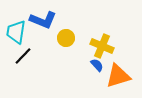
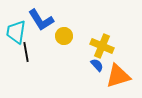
blue L-shape: moved 2 px left; rotated 36 degrees clockwise
yellow circle: moved 2 px left, 2 px up
black line: moved 3 px right, 4 px up; rotated 54 degrees counterclockwise
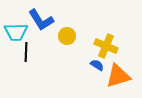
cyan trapezoid: rotated 100 degrees counterclockwise
yellow circle: moved 3 px right
yellow cross: moved 4 px right
black line: rotated 12 degrees clockwise
blue semicircle: rotated 16 degrees counterclockwise
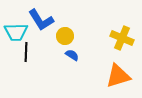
yellow circle: moved 2 px left
yellow cross: moved 16 px right, 8 px up
blue semicircle: moved 25 px left, 10 px up
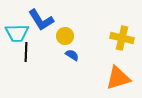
cyan trapezoid: moved 1 px right, 1 px down
yellow cross: rotated 10 degrees counterclockwise
orange triangle: moved 2 px down
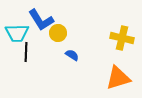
yellow circle: moved 7 px left, 3 px up
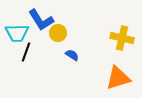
black line: rotated 18 degrees clockwise
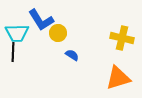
black line: moved 13 px left; rotated 18 degrees counterclockwise
